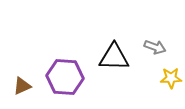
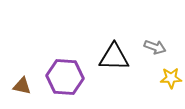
brown triangle: rotated 36 degrees clockwise
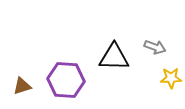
purple hexagon: moved 1 px right, 3 px down
brown triangle: rotated 30 degrees counterclockwise
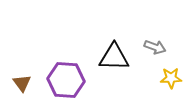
brown triangle: moved 3 px up; rotated 48 degrees counterclockwise
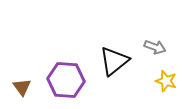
black triangle: moved 4 px down; rotated 40 degrees counterclockwise
yellow star: moved 5 px left, 3 px down; rotated 20 degrees clockwise
brown triangle: moved 4 px down
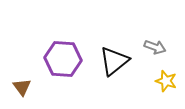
purple hexagon: moved 3 px left, 21 px up
